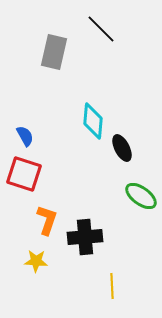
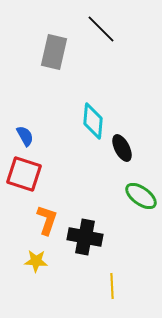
black cross: rotated 16 degrees clockwise
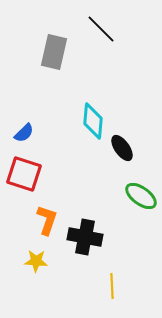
blue semicircle: moved 1 px left, 3 px up; rotated 75 degrees clockwise
black ellipse: rotated 8 degrees counterclockwise
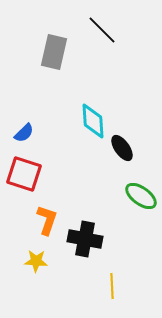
black line: moved 1 px right, 1 px down
cyan diamond: rotated 9 degrees counterclockwise
black cross: moved 2 px down
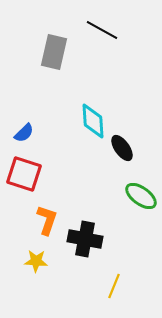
black line: rotated 16 degrees counterclockwise
yellow line: moved 2 px right; rotated 25 degrees clockwise
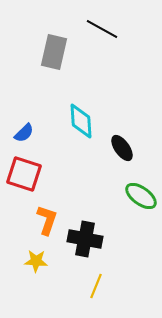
black line: moved 1 px up
cyan diamond: moved 12 px left
yellow line: moved 18 px left
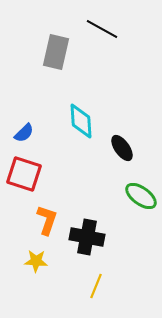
gray rectangle: moved 2 px right
black cross: moved 2 px right, 2 px up
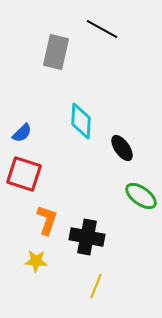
cyan diamond: rotated 6 degrees clockwise
blue semicircle: moved 2 px left
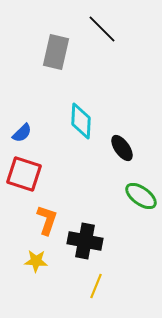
black line: rotated 16 degrees clockwise
black cross: moved 2 px left, 4 px down
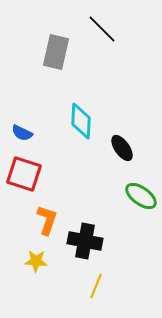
blue semicircle: rotated 70 degrees clockwise
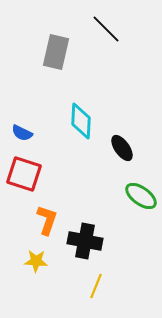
black line: moved 4 px right
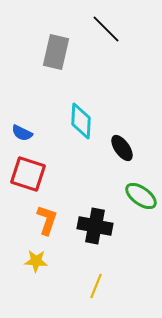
red square: moved 4 px right
black cross: moved 10 px right, 15 px up
